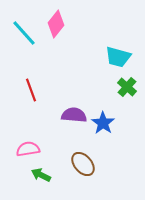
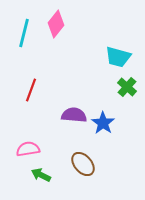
cyan line: rotated 56 degrees clockwise
red line: rotated 40 degrees clockwise
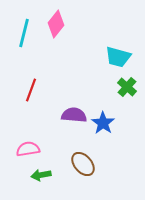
green arrow: rotated 36 degrees counterclockwise
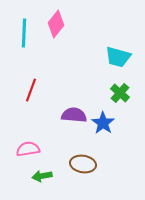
cyan line: rotated 12 degrees counterclockwise
green cross: moved 7 px left, 6 px down
brown ellipse: rotated 40 degrees counterclockwise
green arrow: moved 1 px right, 1 px down
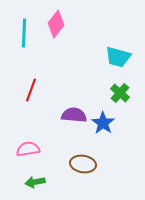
green arrow: moved 7 px left, 6 px down
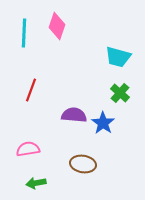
pink diamond: moved 1 px right, 2 px down; rotated 20 degrees counterclockwise
green arrow: moved 1 px right, 1 px down
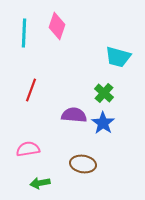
green cross: moved 16 px left
green arrow: moved 4 px right
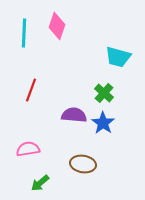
green arrow: rotated 30 degrees counterclockwise
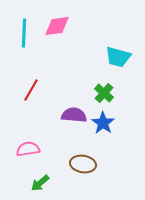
pink diamond: rotated 64 degrees clockwise
red line: rotated 10 degrees clockwise
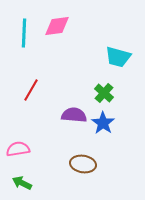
pink semicircle: moved 10 px left
green arrow: moved 18 px left; rotated 66 degrees clockwise
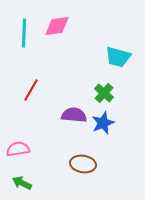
blue star: rotated 15 degrees clockwise
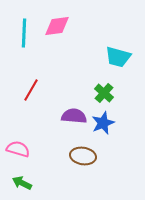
purple semicircle: moved 1 px down
pink semicircle: rotated 25 degrees clockwise
brown ellipse: moved 8 px up
